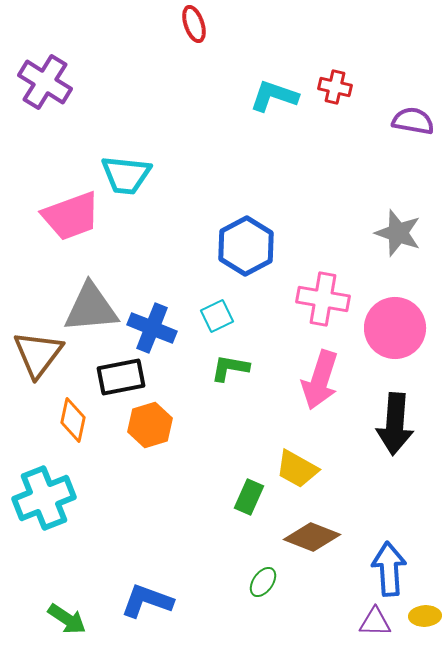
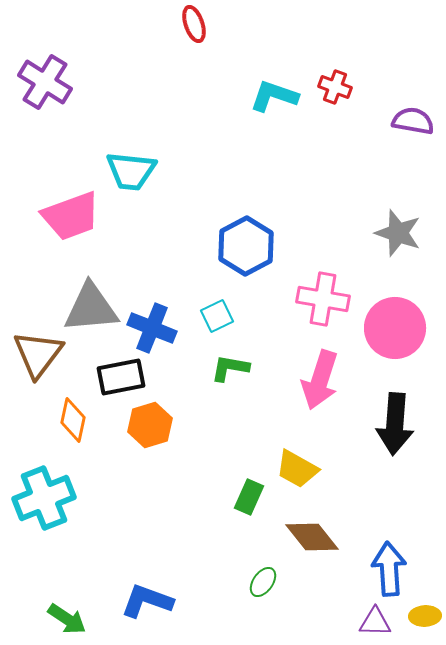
red cross: rotated 8 degrees clockwise
cyan trapezoid: moved 5 px right, 4 px up
brown diamond: rotated 30 degrees clockwise
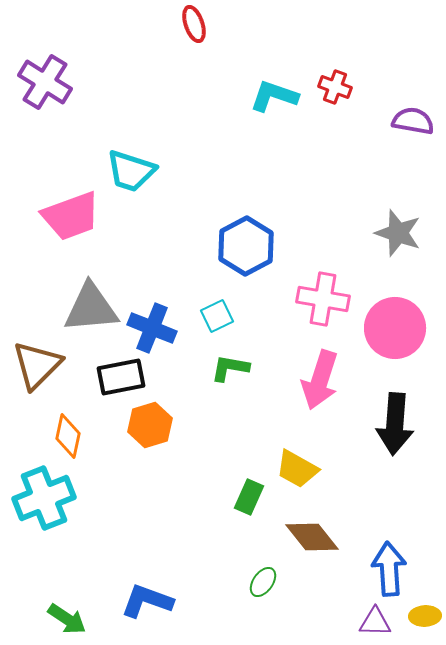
cyan trapezoid: rotated 12 degrees clockwise
brown triangle: moved 1 px left, 11 px down; rotated 8 degrees clockwise
orange diamond: moved 5 px left, 16 px down
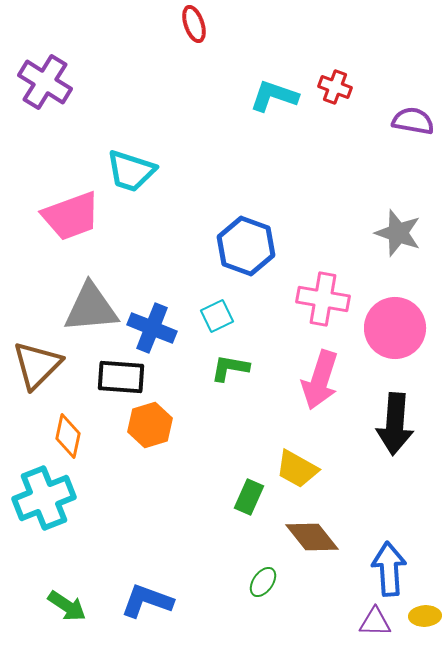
blue hexagon: rotated 12 degrees counterclockwise
black rectangle: rotated 15 degrees clockwise
green arrow: moved 13 px up
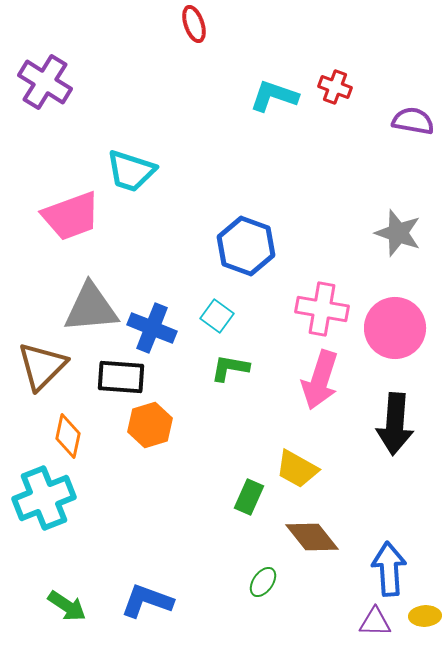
pink cross: moved 1 px left, 10 px down
cyan square: rotated 28 degrees counterclockwise
brown triangle: moved 5 px right, 1 px down
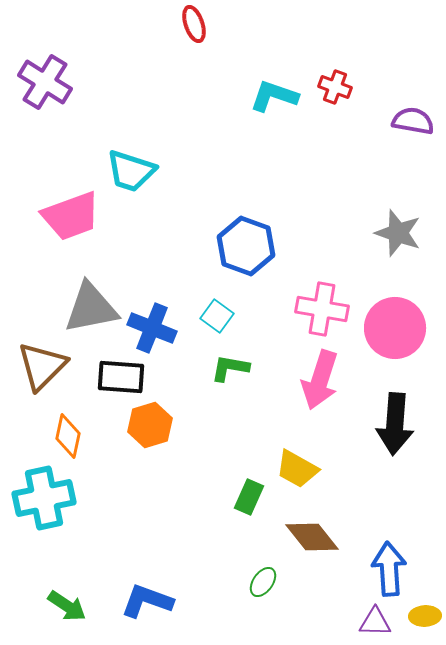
gray triangle: rotated 6 degrees counterclockwise
cyan cross: rotated 10 degrees clockwise
